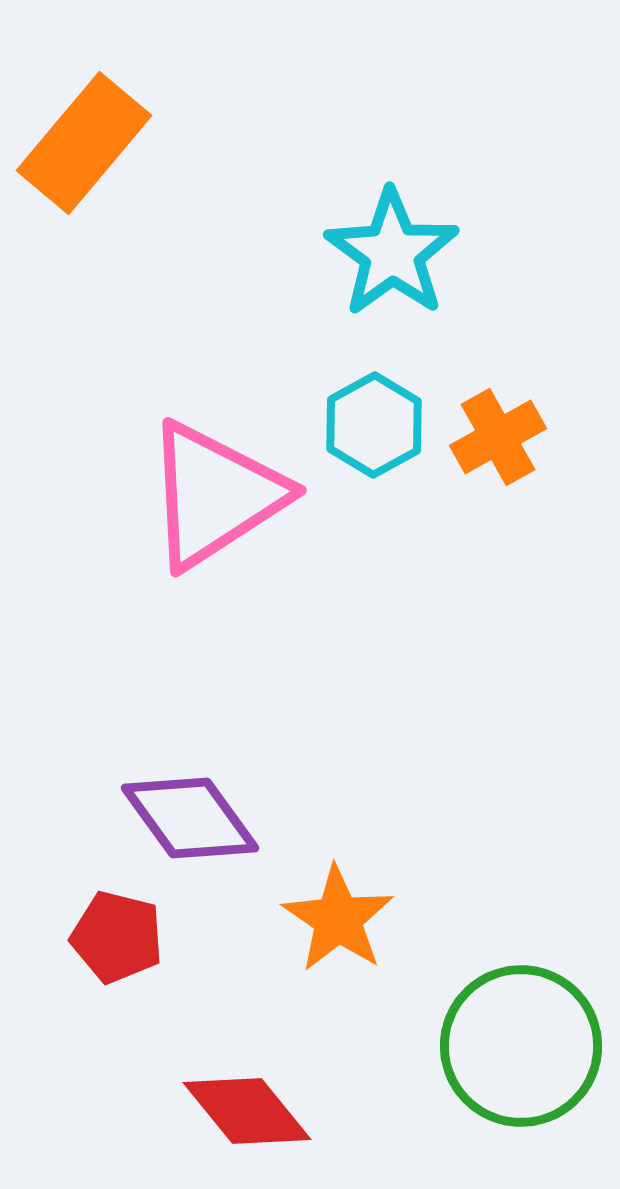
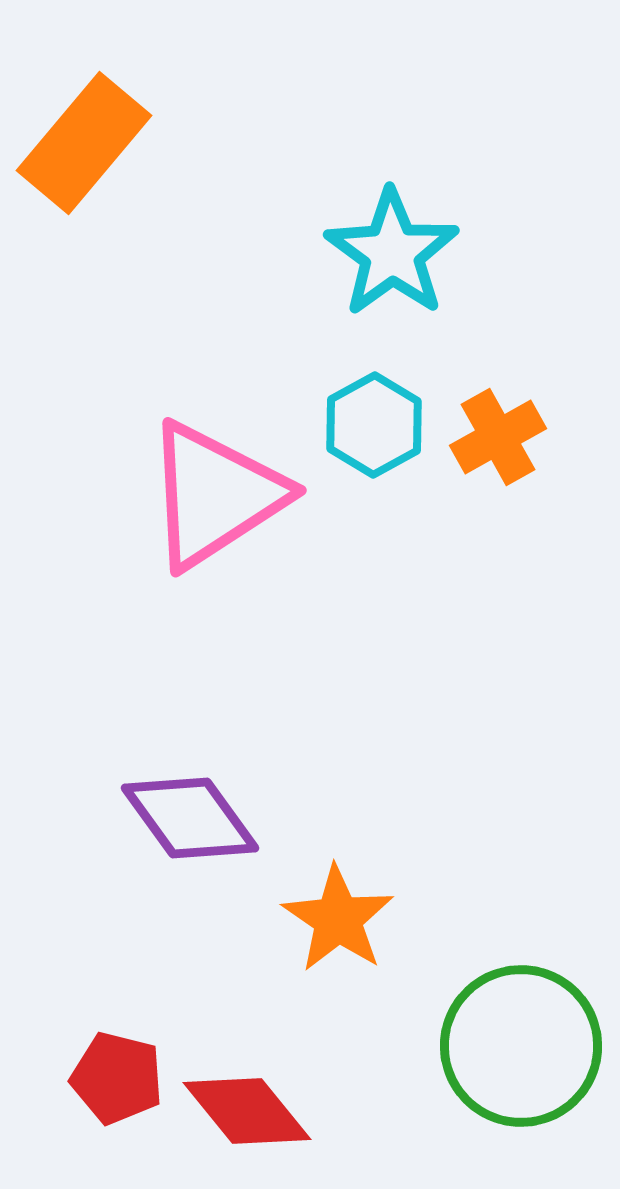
red pentagon: moved 141 px down
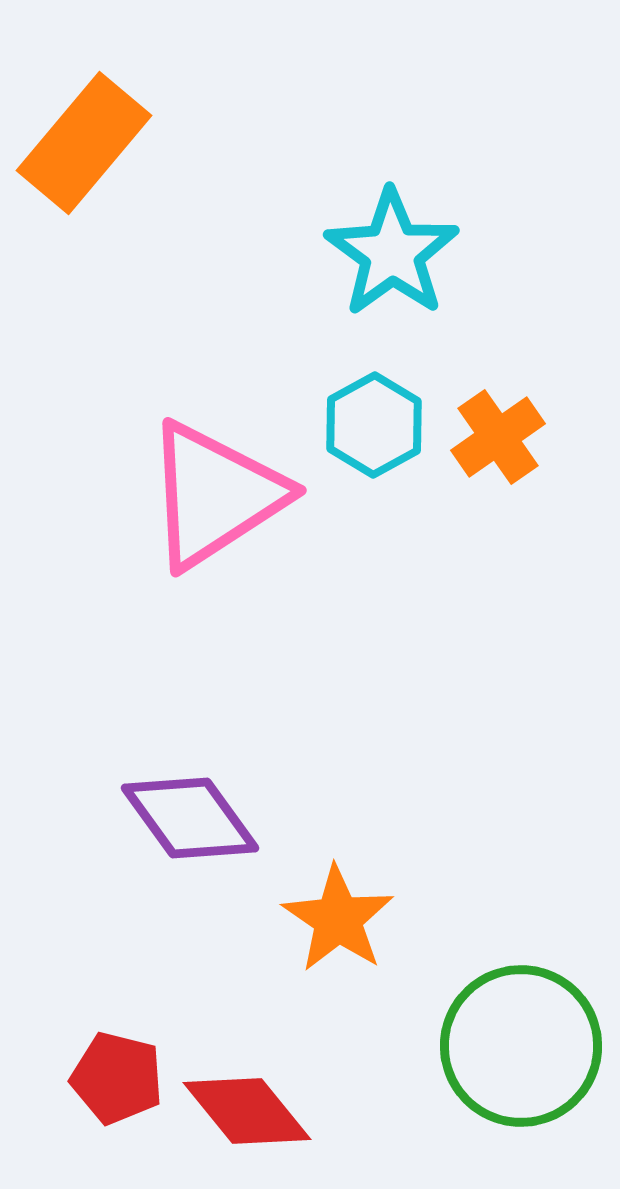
orange cross: rotated 6 degrees counterclockwise
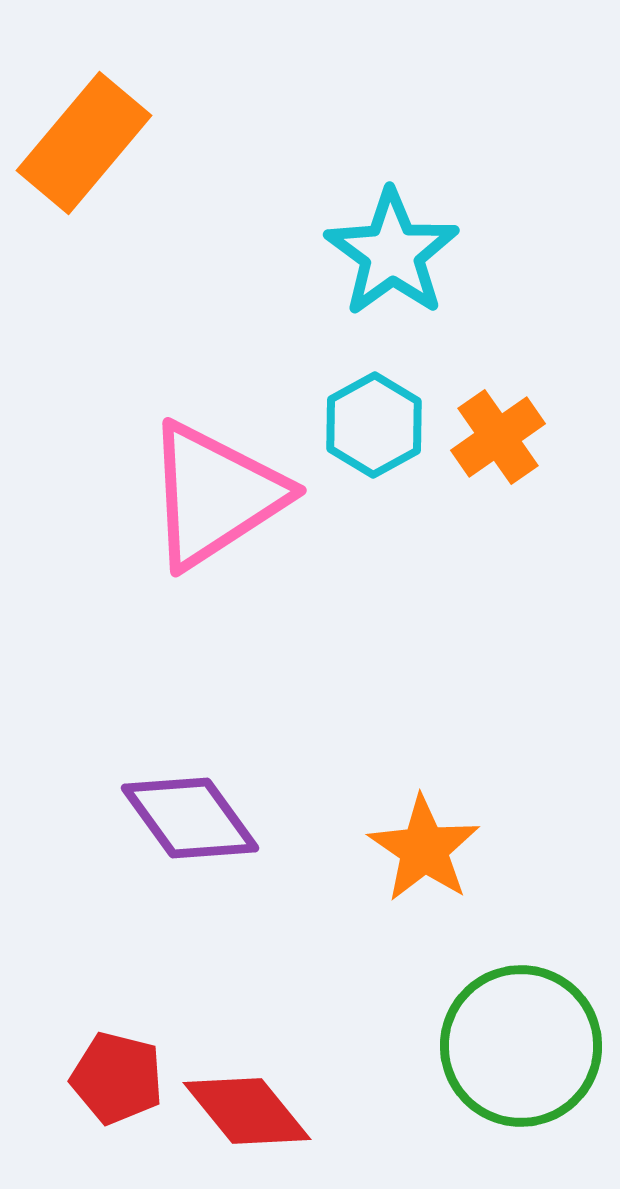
orange star: moved 86 px right, 70 px up
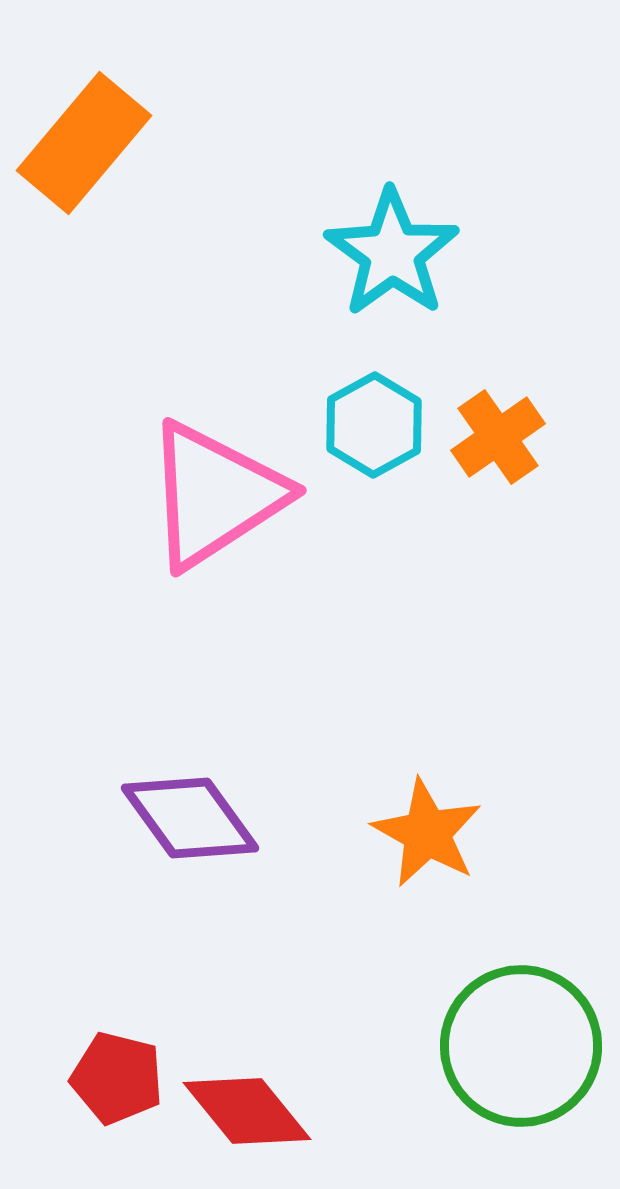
orange star: moved 3 px right, 16 px up; rotated 5 degrees counterclockwise
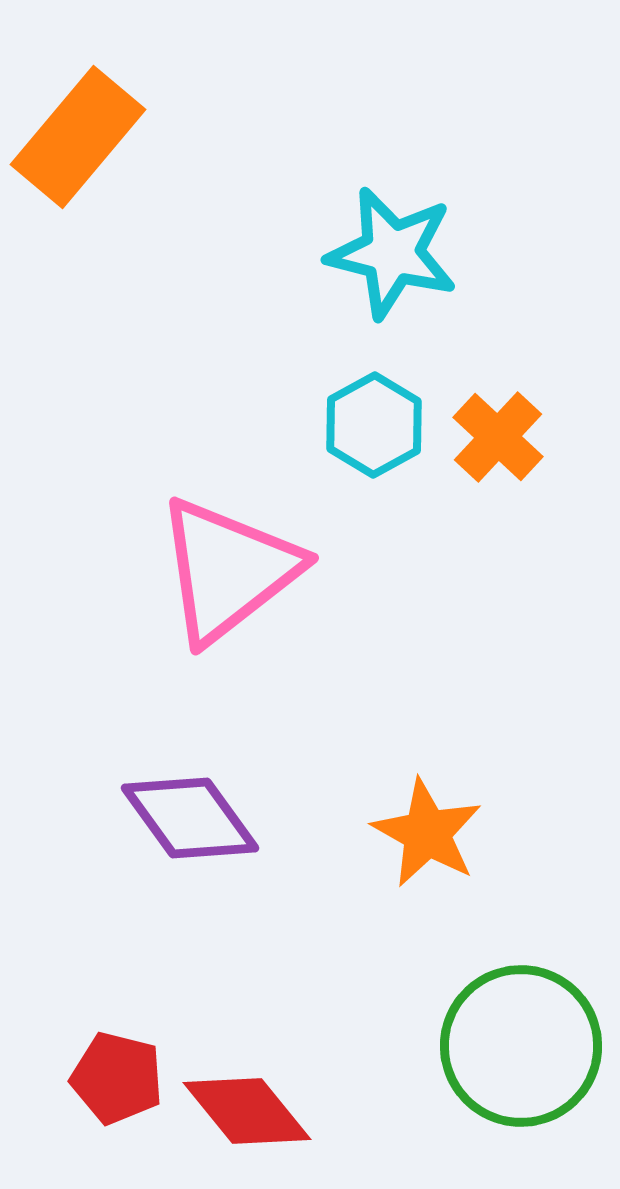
orange rectangle: moved 6 px left, 6 px up
cyan star: rotated 22 degrees counterclockwise
orange cross: rotated 12 degrees counterclockwise
pink triangle: moved 13 px right, 75 px down; rotated 5 degrees counterclockwise
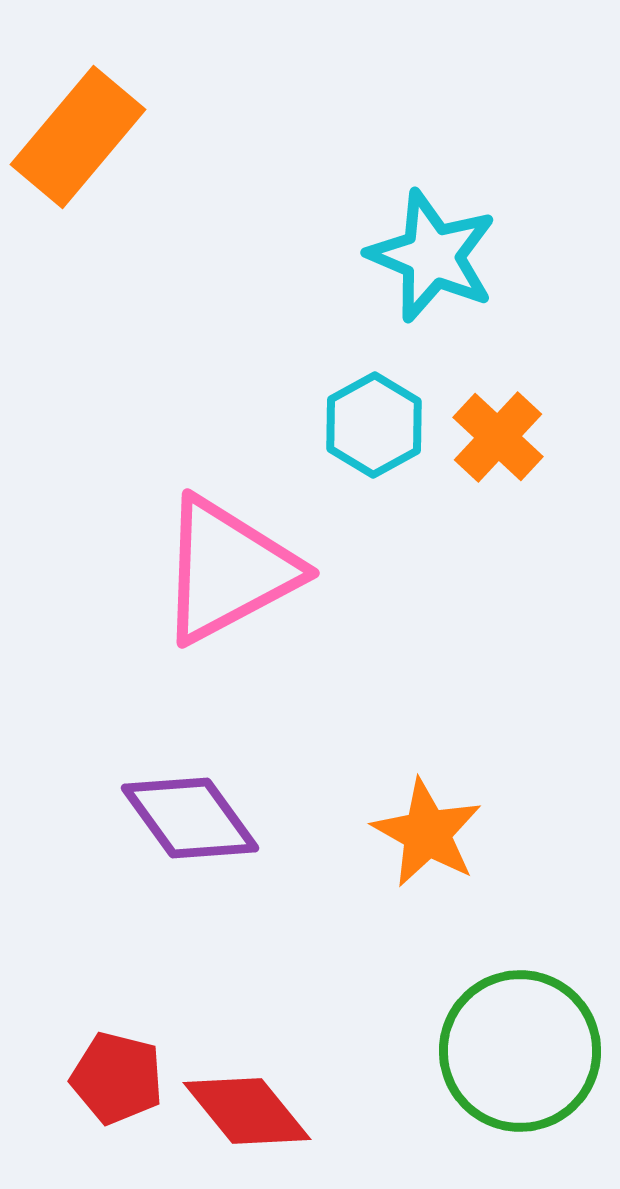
cyan star: moved 40 px right, 3 px down; rotated 9 degrees clockwise
pink triangle: rotated 10 degrees clockwise
green circle: moved 1 px left, 5 px down
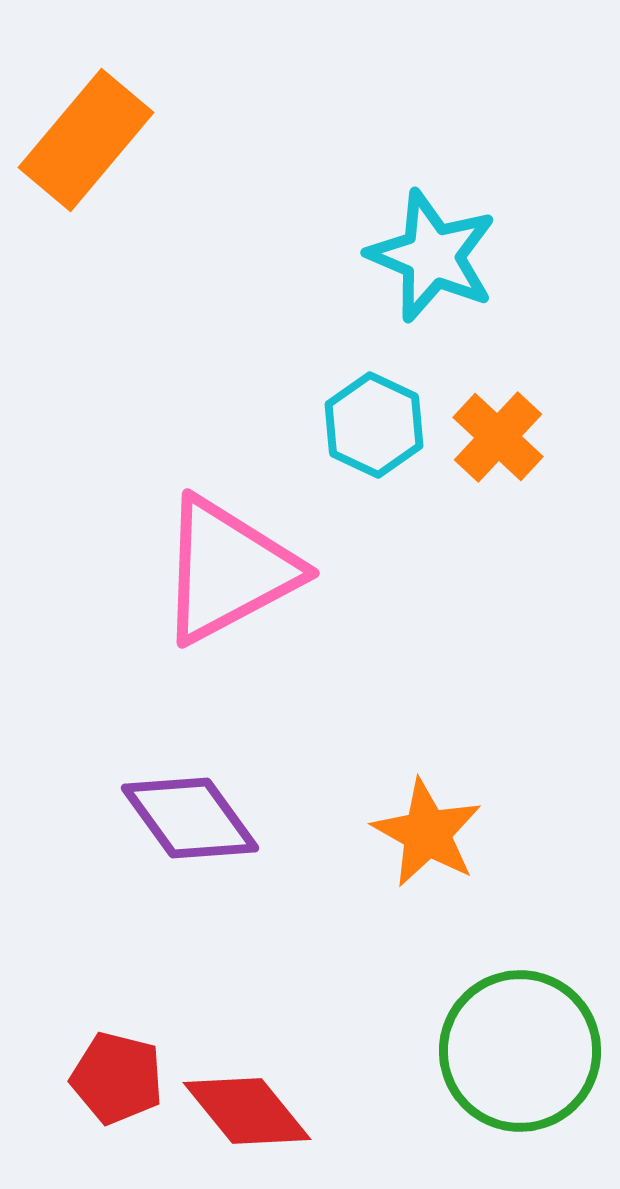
orange rectangle: moved 8 px right, 3 px down
cyan hexagon: rotated 6 degrees counterclockwise
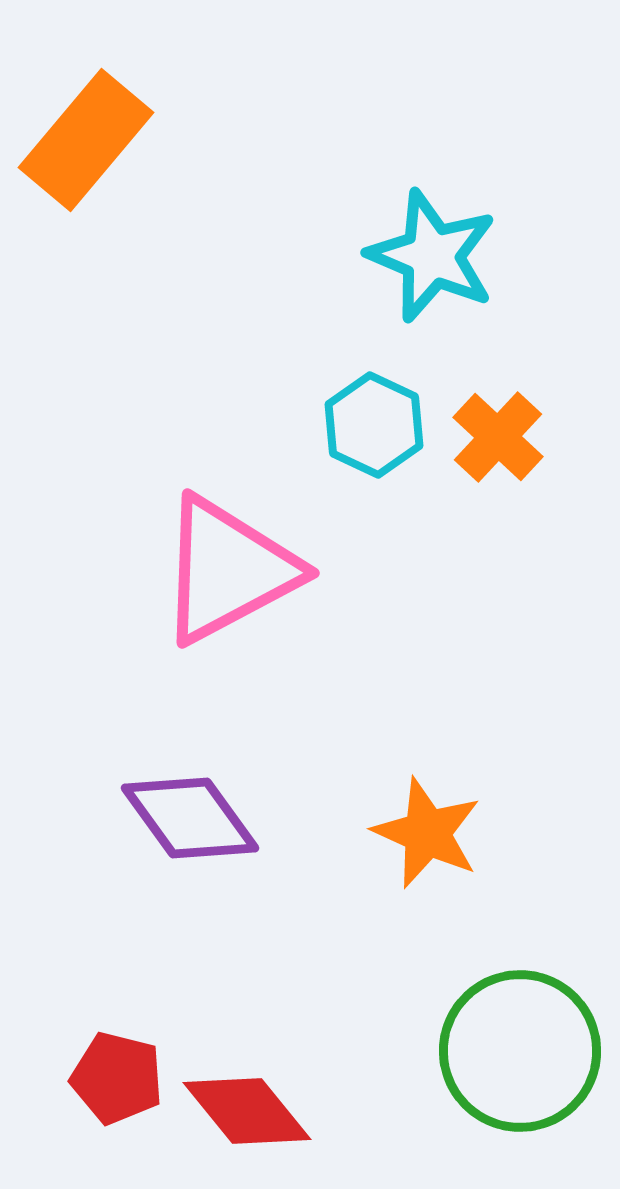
orange star: rotated 5 degrees counterclockwise
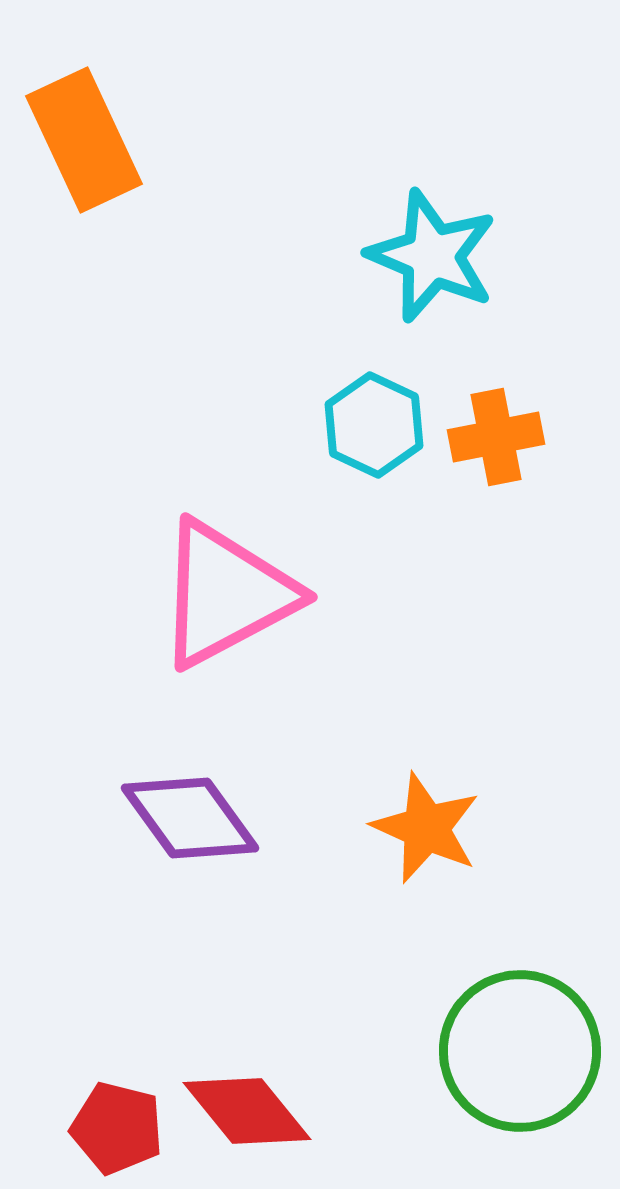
orange rectangle: moved 2 px left; rotated 65 degrees counterclockwise
orange cross: moved 2 px left; rotated 36 degrees clockwise
pink triangle: moved 2 px left, 24 px down
orange star: moved 1 px left, 5 px up
red pentagon: moved 50 px down
